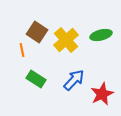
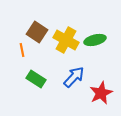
green ellipse: moved 6 px left, 5 px down
yellow cross: rotated 20 degrees counterclockwise
blue arrow: moved 3 px up
red star: moved 1 px left, 1 px up
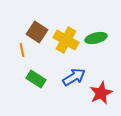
green ellipse: moved 1 px right, 2 px up
blue arrow: rotated 15 degrees clockwise
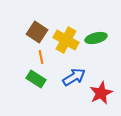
orange line: moved 19 px right, 7 px down
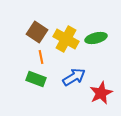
yellow cross: moved 1 px up
green rectangle: rotated 12 degrees counterclockwise
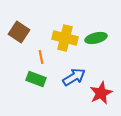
brown square: moved 18 px left
yellow cross: moved 1 px left, 1 px up; rotated 15 degrees counterclockwise
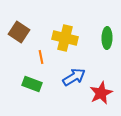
green ellipse: moved 11 px right; rotated 75 degrees counterclockwise
green rectangle: moved 4 px left, 5 px down
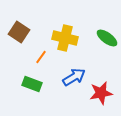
green ellipse: rotated 55 degrees counterclockwise
orange line: rotated 48 degrees clockwise
red star: rotated 15 degrees clockwise
